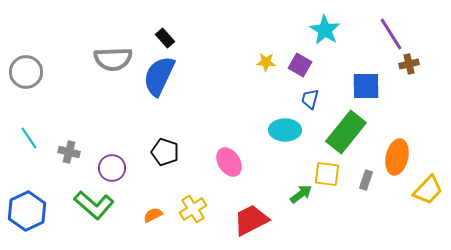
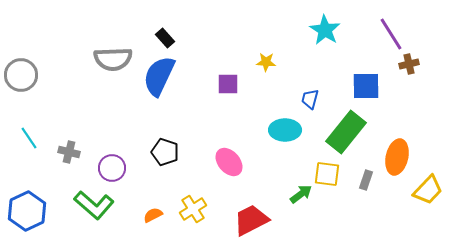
purple square: moved 72 px left, 19 px down; rotated 30 degrees counterclockwise
gray circle: moved 5 px left, 3 px down
pink ellipse: rotated 8 degrees counterclockwise
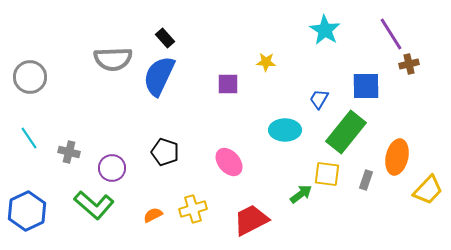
gray circle: moved 9 px right, 2 px down
blue trapezoid: moved 9 px right; rotated 15 degrees clockwise
yellow cross: rotated 16 degrees clockwise
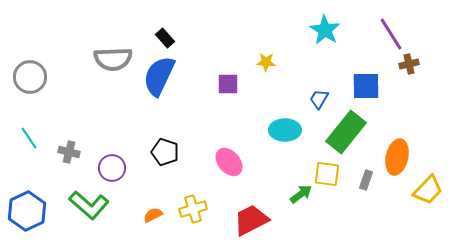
green L-shape: moved 5 px left
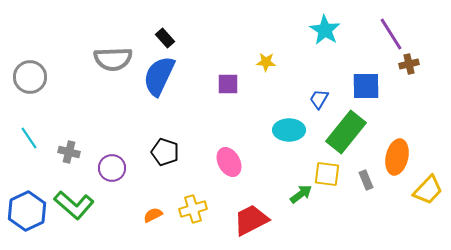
cyan ellipse: moved 4 px right
pink ellipse: rotated 12 degrees clockwise
gray rectangle: rotated 42 degrees counterclockwise
green L-shape: moved 15 px left
